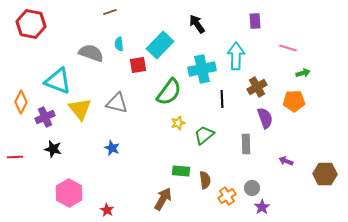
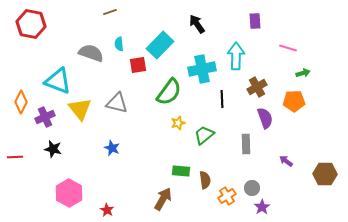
purple arrow: rotated 16 degrees clockwise
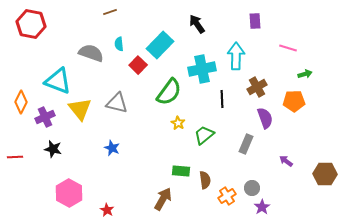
red square: rotated 36 degrees counterclockwise
green arrow: moved 2 px right, 1 px down
yellow star: rotated 24 degrees counterclockwise
gray rectangle: rotated 24 degrees clockwise
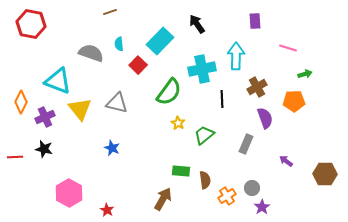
cyan rectangle: moved 4 px up
black star: moved 9 px left
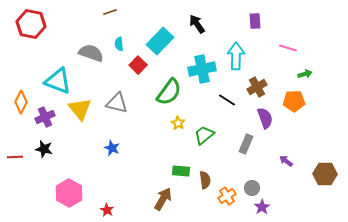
black line: moved 5 px right, 1 px down; rotated 54 degrees counterclockwise
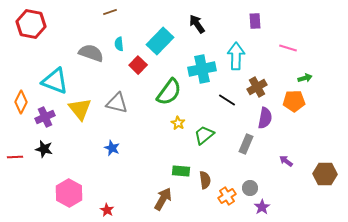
green arrow: moved 4 px down
cyan triangle: moved 3 px left
purple semicircle: rotated 30 degrees clockwise
gray circle: moved 2 px left
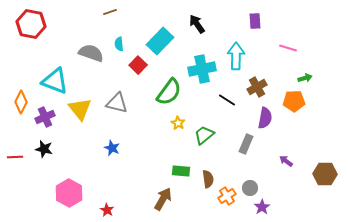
brown semicircle: moved 3 px right, 1 px up
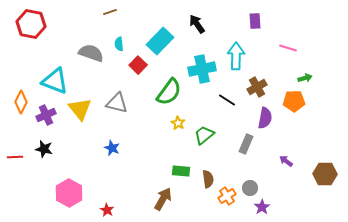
purple cross: moved 1 px right, 2 px up
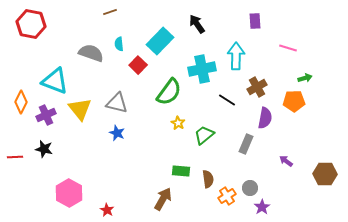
blue star: moved 5 px right, 15 px up
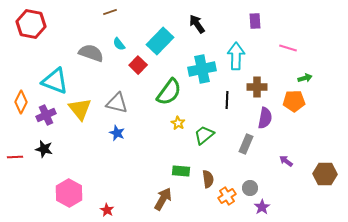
cyan semicircle: rotated 32 degrees counterclockwise
brown cross: rotated 30 degrees clockwise
black line: rotated 60 degrees clockwise
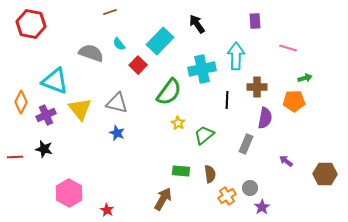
brown semicircle: moved 2 px right, 5 px up
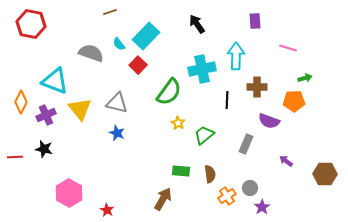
cyan rectangle: moved 14 px left, 5 px up
purple semicircle: moved 4 px right, 3 px down; rotated 100 degrees clockwise
